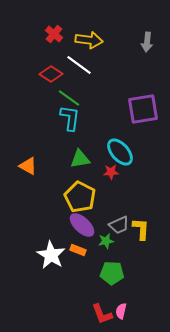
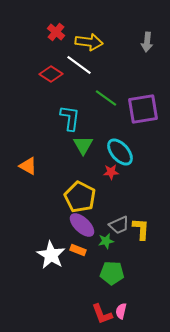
red cross: moved 2 px right, 2 px up
yellow arrow: moved 2 px down
green line: moved 37 px right
green triangle: moved 3 px right, 14 px up; rotated 50 degrees counterclockwise
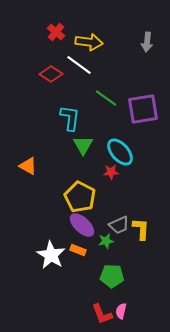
green pentagon: moved 3 px down
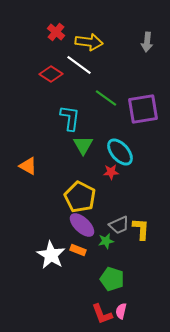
green pentagon: moved 3 px down; rotated 15 degrees clockwise
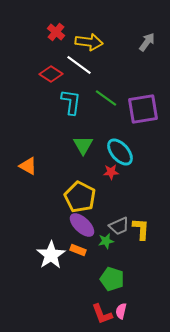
gray arrow: rotated 150 degrees counterclockwise
cyan L-shape: moved 1 px right, 16 px up
gray trapezoid: moved 1 px down
white star: rotated 8 degrees clockwise
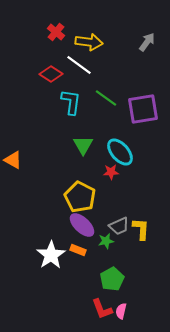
orange triangle: moved 15 px left, 6 px up
green pentagon: rotated 25 degrees clockwise
red L-shape: moved 5 px up
